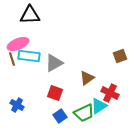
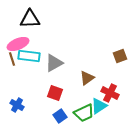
black triangle: moved 4 px down
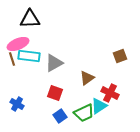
blue cross: moved 1 px up
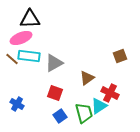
pink ellipse: moved 3 px right, 6 px up
brown line: rotated 32 degrees counterclockwise
green trapezoid: rotated 80 degrees counterclockwise
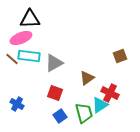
cyan triangle: moved 1 px right, 1 px up
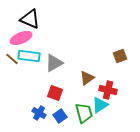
black triangle: rotated 25 degrees clockwise
red cross: moved 2 px left, 3 px up; rotated 12 degrees counterclockwise
blue cross: moved 22 px right, 9 px down
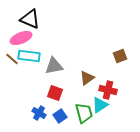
gray triangle: moved 3 px down; rotated 18 degrees clockwise
